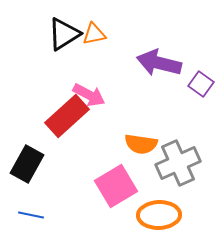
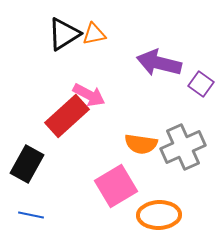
gray cross: moved 5 px right, 16 px up
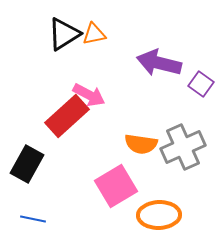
blue line: moved 2 px right, 4 px down
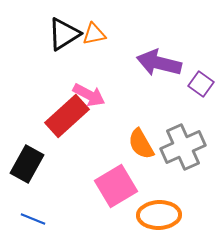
orange semicircle: rotated 52 degrees clockwise
blue line: rotated 10 degrees clockwise
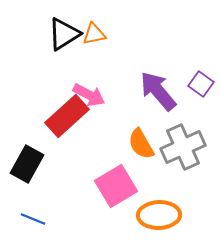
purple arrow: moved 1 px left, 28 px down; rotated 36 degrees clockwise
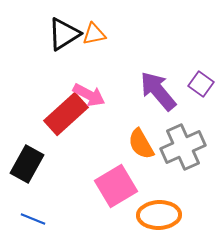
red rectangle: moved 1 px left, 2 px up
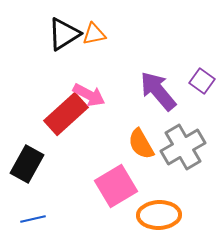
purple square: moved 1 px right, 3 px up
gray cross: rotated 6 degrees counterclockwise
blue line: rotated 35 degrees counterclockwise
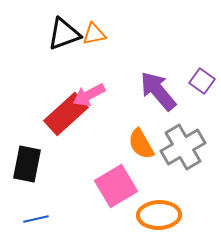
black triangle: rotated 12 degrees clockwise
pink arrow: rotated 124 degrees clockwise
black rectangle: rotated 18 degrees counterclockwise
blue line: moved 3 px right
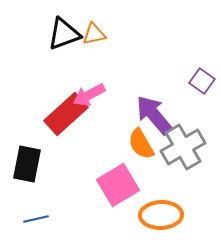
purple arrow: moved 4 px left, 24 px down
pink square: moved 2 px right, 1 px up
orange ellipse: moved 2 px right
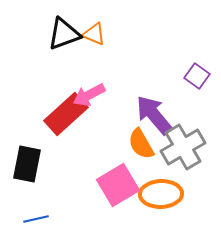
orange triangle: rotated 35 degrees clockwise
purple square: moved 5 px left, 5 px up
orange ellipse: moved 21 px up
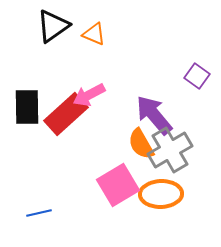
black triangle: moved 11 px left, 8 px up; rotated 15 degrees counterclockwise
gray cross: moved 13 px left, 3 px down
black rectangle: moved 57 px up; rotated 12 degrees counterclockwise
blue line: moved 3 px right, 6 px up
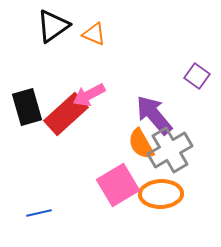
black rectangle: rotated 15 degrees counterclockwise
